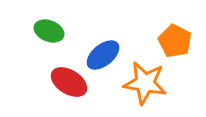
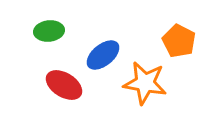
green ellipse: rotated 28 degrees counterclockwise
orange pentagon: moved 4 px right
red ellipse: moved 5 px left, 3 px down
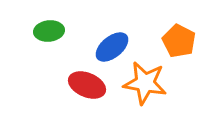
blue ellipse: moved 9 px right, 8 px up
red ellipse: moved 23 px right; rotated 9 degrees counterclockwise
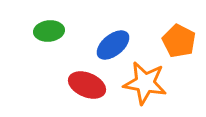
blue ellipse: moved 1 px right, 2 px up
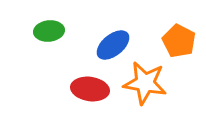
red ellipse: moved 3 px right, 4 px down; rotated 15 degrees counterclockwise
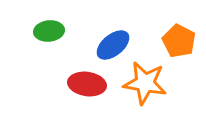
red ellipse: moved 3 px left, 5 px up
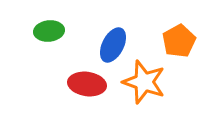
orange pentagon: rotated 16 degrees clockwise
blue ellipse: rotated 24 degrees counterclockwise
orange star: moved 1 px left, 1 px up; rotated 9 degrees clockwise
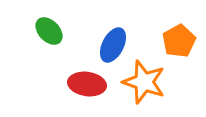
green ellipse: rotated 52 degrees clockwise
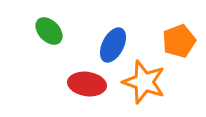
orange pentagon: rotated 8 degrees clockwise
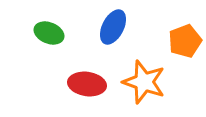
green ellipse: moved 2 px down; rotated 24 degrees counterclockwise
orange pentagon: moved 6 px right
blue ellipse: moved 18 px up
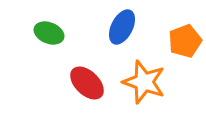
blue ellipse: moved 9 px right
red ellipse: moved 1 px up; rotated 36 degrees clockwise
